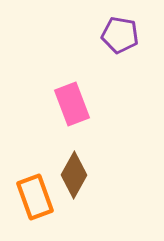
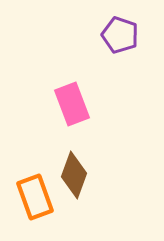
purple pentagon: rotated 9 degrees clockwise
brown diamond: rotated 9 degrees counterclockwise
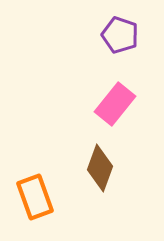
pink rectangle: moved 43 px right; rotated 60 degrees clockwise
brown diamond: moved 26 px right, 7 px up
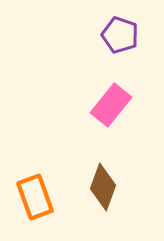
pink rectangle: moved 4 px left, 1 px down
brown diamond: moved 3 px right, 19 px down
